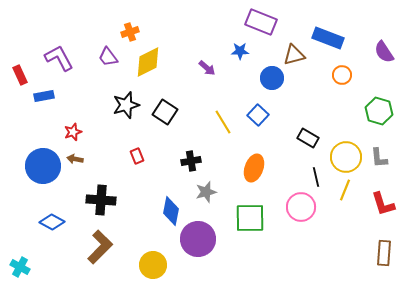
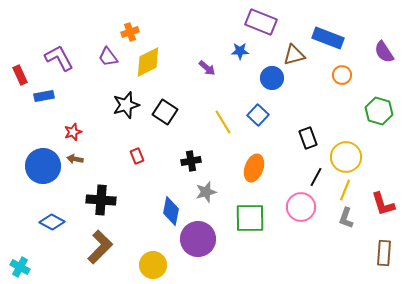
black rectangle at (308, 138): rotated 40 degrees clockwise
gray L-shape at (379, 158): moved 33 px left, 60 px down; rotated 25 degrees clockwise
black line at (316, 177): rotated 42 degrees clockwise
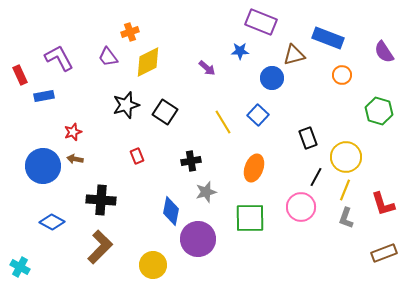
brown rectangle at (384, 253): rotated 65 degrees clockwise
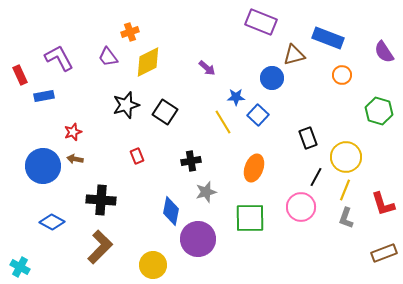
blue star at (240, 51): moved 4 px left, 46 px down
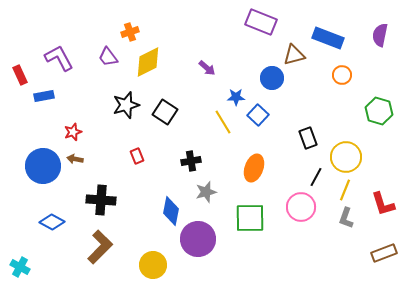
purple semicircle at (384, 52): moved 4 px left, 17 px up; rotated 45 degrees clockwise
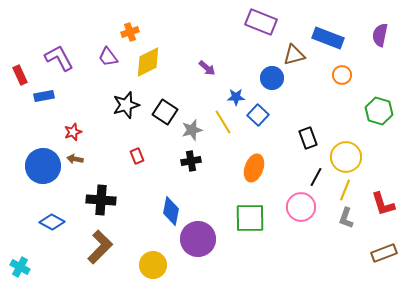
gray star at (206, 192): moved 14 px left, 62 px up
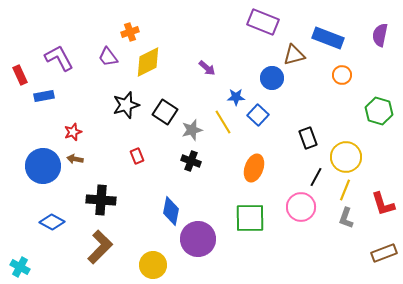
purple rectangle at (261, 22): moved 2 px right
black cross at (191, 161): rotated 30 degrees clockwise
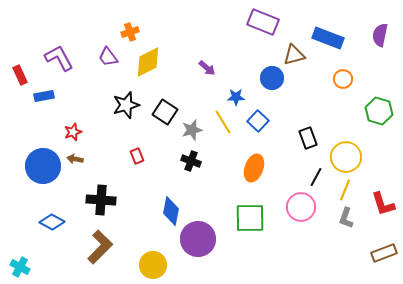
orange circle at (342, 75): moved 1 px right, 4 px down
blue square at (258, 115): moved 6 px down
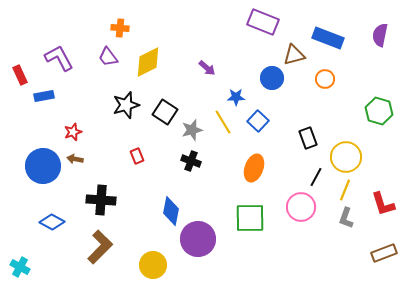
orange cross at (130, 32): moved 10 px left, 4 px up; rotated 24 degrees clockwise
orange circle at (343, 79): moved 18 px left
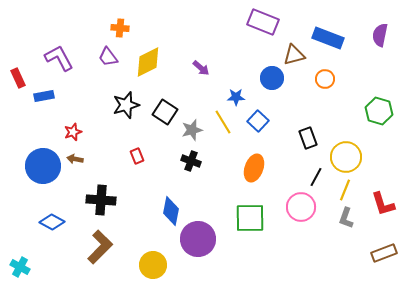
purple arrow at (207, 68): moved 6 px left
red rectangle at (20, 75): moved 2 px left, 3 px down
